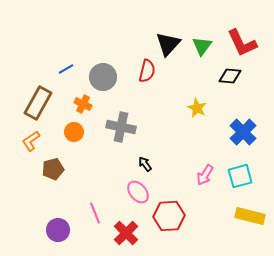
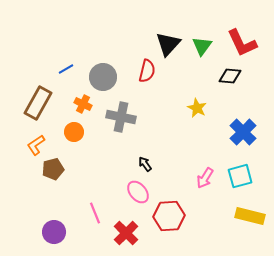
gray cross: moved 10 px up
orange L-shape: moved 5 px right, 4 px down
pink arrow: moved 3 px down
purple circle: moved 4 px left, 2 px down
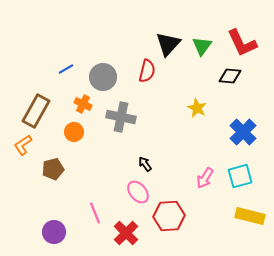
brown rectangle: moved 2 px left, 8 px down
orange L-shape: moved 13 px left
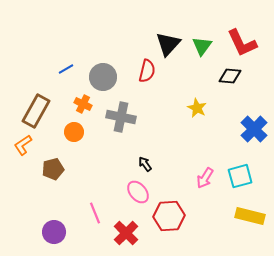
blue cross: moved 11 px right, 3 px up
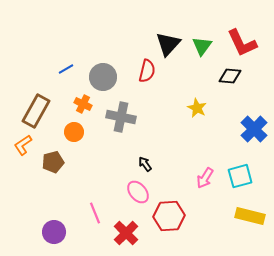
brown pentagon: moved 7 px up
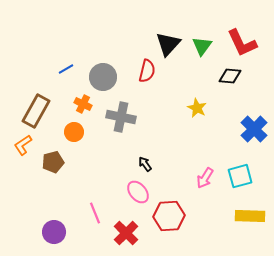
yellow rectangle: rotated 12 degrees counterclockwise
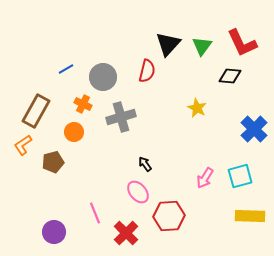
gray cross: rotated 28 degrees counterclockwise
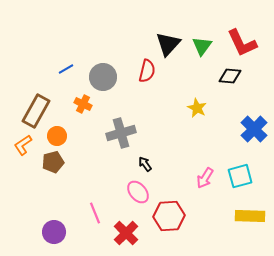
gray cross: moved 16 px down
orange circle: moved 17 px left, 4 px down
